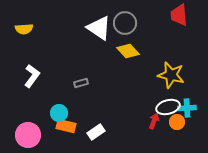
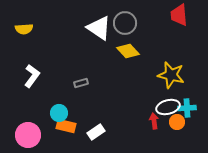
red arrow: rotated 28 degrees counterclockwise
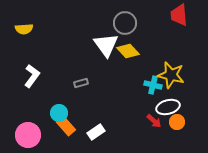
white triangle: moved 7 px right, 17 px down; rotated 20 degrees clockwise
cyan cross: moved 34 px left, 23 px up; rotated 18 degrees clockwise
red arrow: rotated 140 degrees clockwise
orange rectangle: rotated 36 degrees clockwise
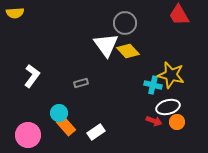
red trapezoid: rotated 25 degrees counterclockwise
yellow semicircle: moved 9 px left, 16 px up
red arrow: rotated 21 degrees counterclockwise
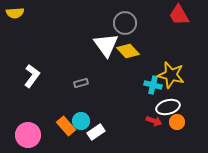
cyan circle: moved 22 px right, 8 px down
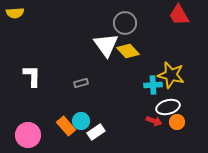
white L-shape: rotated 35 degrees counterclockwise
cyan cross: rotated 18 degrees counterclockwise
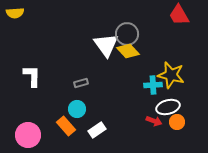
gray circle: moved 2 px right, 11 px down
cyan circle: moved 4 px left, 12 px up
white rectangle: moved 1 px right, 2 px up
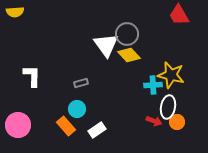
yellow semicircle: moved 1 px up
yellow diamond: moved 1 px right, 4 px down
white ellipse: rotated 65 degrees counterclockwise
pink circle: moved 10 px left, 10 px up
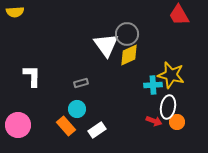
yellow diamond: rotated 70 degrees counterclockwise
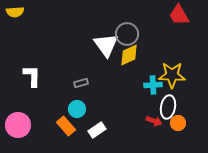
yellow star: moved 1 px right; rotated 12 degrees counterclockwise
orange circle: moved 1 px right, 1 px down
